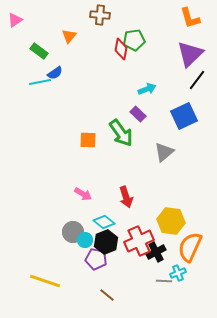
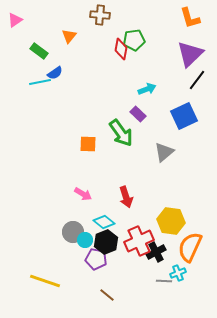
orange square: moved 4 px down
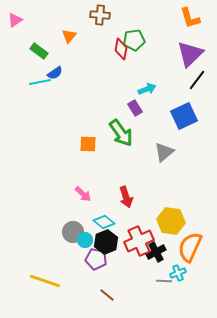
purple rectangle: moved 3 px left, 6 px up; rotated 14 degrees clockwise
pink arrow: rotated 12 degrees clockwise
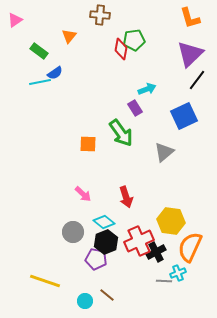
cyan circle: moved 61 px down
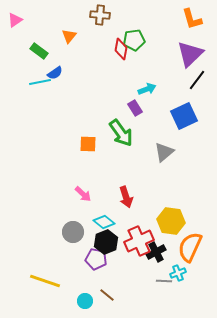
orange L-shape: moved 2 px right, 1 px down
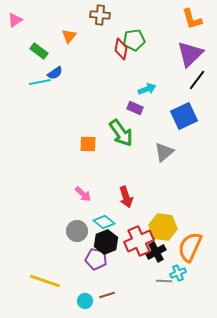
purple rectangle: rotated 35 degrees counterclockwise
yellow hexagon: moved 8 px left, 6 px down
gray circle: moved 4 px right, 1 px up
brown line: rotated 56 degrees counterclockwise
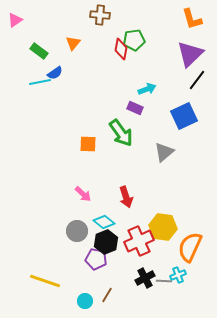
orange triangle: moved 4 px right, 7 px down
black cross: moved 11 px left, 26 px down
cyan cross: moved 2 px down
brown line: rotated 42 degrees counterclockwise
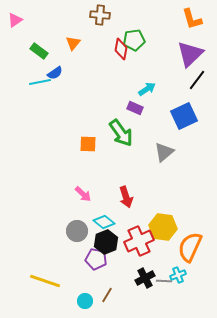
cyan arrow: rotated 12 degrees counterclockwise
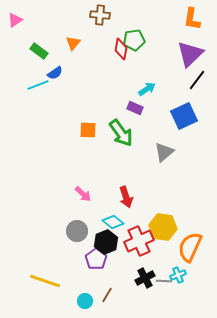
orange L-shape: rotated 25 degrees clockwise
cyan line: moved 2 px left, 3 px down; rotated 10 degrees counterclockwise
orange square: moved 14 px up
cyan diamond: moved 9 px right
purple pentagon: rotated 25 degrees clockwise
